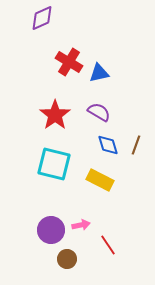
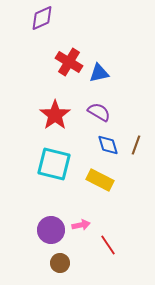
brown circle: moved 7 px left, 4 px down
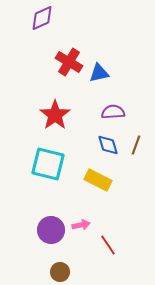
purple semicircle: moved 14 px right; rotated 35 degrees counterclockwise
cyan square: moved 6 px left
yellow rectangle: moved 2 px left
brown circle: moved 9 px down
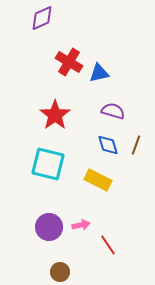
purple semicircle: moved 1 px up; rotated 20 degrees clockwise
purple circle: moved 2 px left, 3 px up
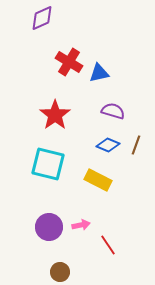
blue diamond: rotated 50 degrees counterclockwise
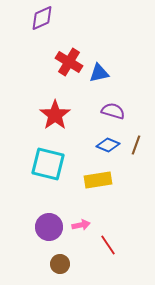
yellow rectangle: rotated 36 degrees counterclockwise
brown circle: moved 8 px up
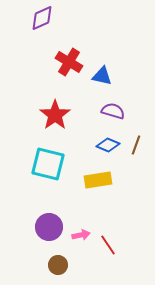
blue triangle: moved 3 px right, 3 px down; rotated 25 degrees clockwise
pink arrow: moved 10 px down
brown circle: moved 2 px left, 1 px down
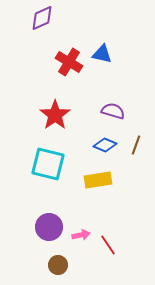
blue triangle: moved 22 px up
blue diamond: moved 3 px left
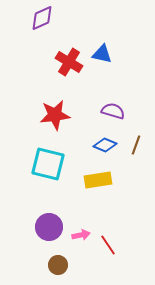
red star: rotated 28 degrees clockwise
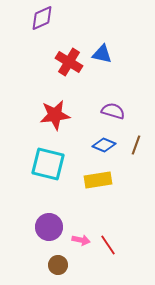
blue diamond: moved 1 px left
pink arrow: moved 5 px down; rotated 24 degrees clockwise
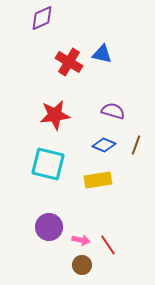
brown circle: moved 24 px right
